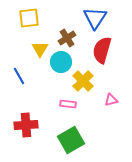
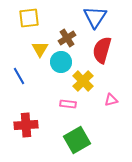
blue triangle: moved 1 px up
green square: moved 6 px right
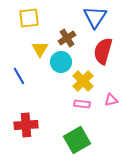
red semicircle: moved 1 px right, 1 px down
pink rectangle: moved 14 px right
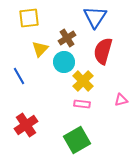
yellow triangle: rotated 12 degrees clockwise
cyan circle: moved 3 px right
pink triangle: moved 10 px right
red cross: rotated 30 degrees counterclockwise
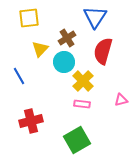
red cross: moved 5 px right, 4 px up; rotated 20 degrees clockwise
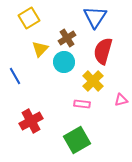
yellow square: rotated 25 degrees counterclockwise
blue line: moved 4 px left
yellow cross: moved 10 px right
red cross: rotated 15 degrees counterclockwise
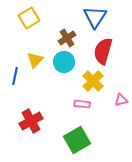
yellow triangle: moved 5 px left, 11 px down
blue line: rotated 42 degrees clockwise
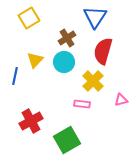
green square: moved 10 px left
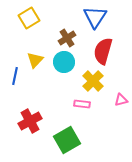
red cross: moved 1 px left
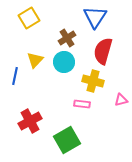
yellow cross: rotated 30 degrees counterclockwise
